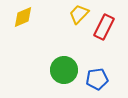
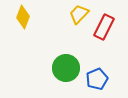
yellow diamond: rotated 45 degrees counterclockwise
green circle: moved 2 px right, 2 px up
blue pentagon: rotated 15 degrees counterclockwise
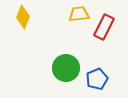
yellow trapezoid: rotated 40 degrees clockwise
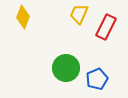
yellow trapezoid: rotated 60 degrees counterclockwise
red rectangle: moved 2 px right
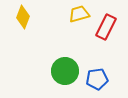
yellow trapezoid: rotated 50 degrees clockwise
green circle: moved 1 px left, 3 px down
blue pentagon: rotated 15 degrees clockwise
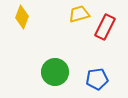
yellow diamond: moved 1 px left
red rectangle: moved 1 px left
green circle: moved 10 px left, 1 px down
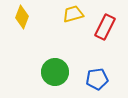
yellow trapezoid: moved 6 px left
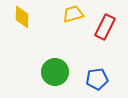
yellow diamond: rotated 20 degrees counterclockwise
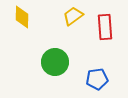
yellow trapezoid: moved 2 px down; rotated 20 degrees counterclockwise
red rectangle: rotated 30 degrees counterclockwise
green circle: moved 10 px up
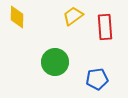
yellow diamond: moved 5 px left
